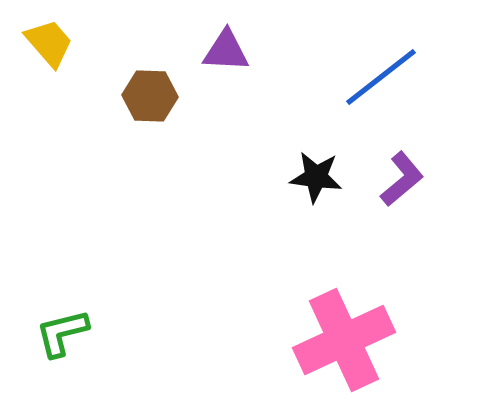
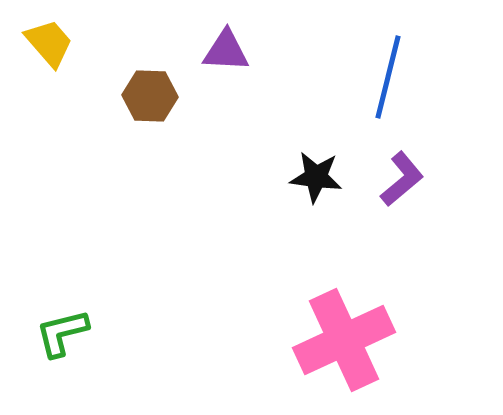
blue line: moved 7 px right; rotated 38 degrees counterclockwise
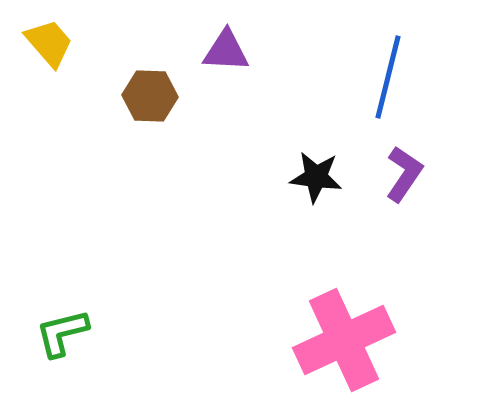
purple L-shape: moved 2 px right, 5 px up; rotated 16 degrees counterclockwise
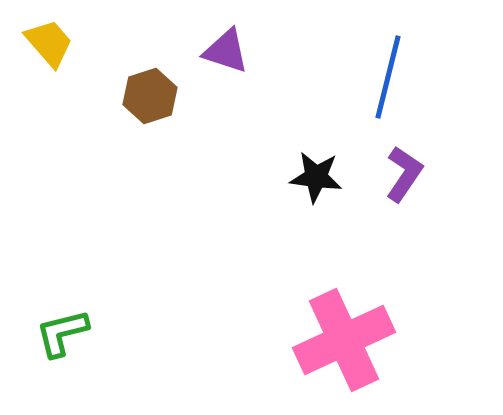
purple triangle: rotated 15 degrees clockwise
brown hexagon: rotated 20 degrees counterclockwise
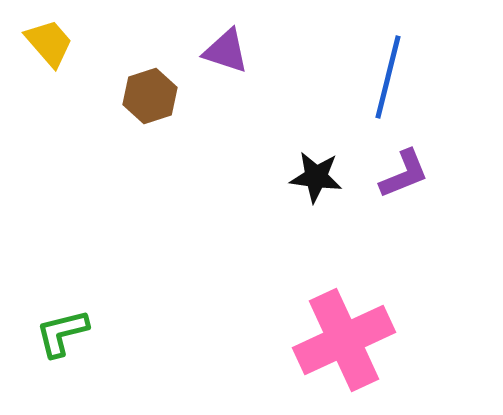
purple L-shape: rotated 34 degrees clockwise
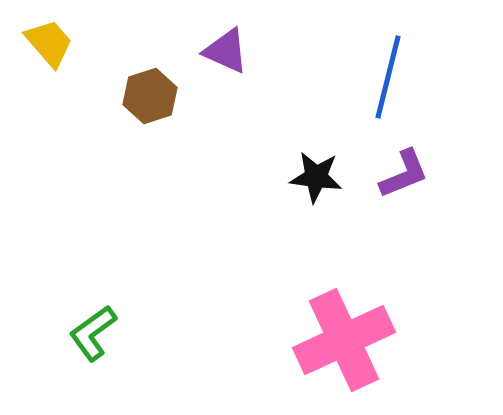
purple triangle: rotated 6 degrees clockwise
green L-shape: moved 31 px right; rotated 22 degrees counterclockwise
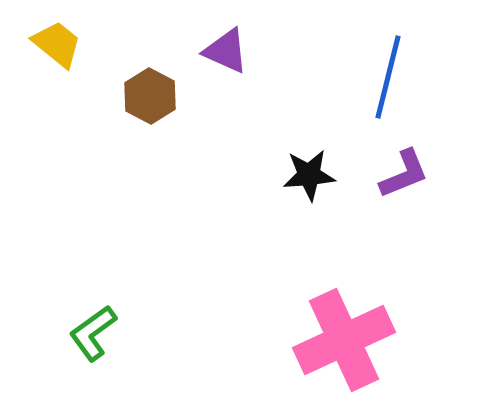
yellow trapezoid: moved 8 px right, 1 px down; rotated 10 degrees counterclockwise
brown hexagon: rotated 14 degrees counterclockwise
black star: moved 7 px left, 2 px up; rotated 12 degrees counterclockwise
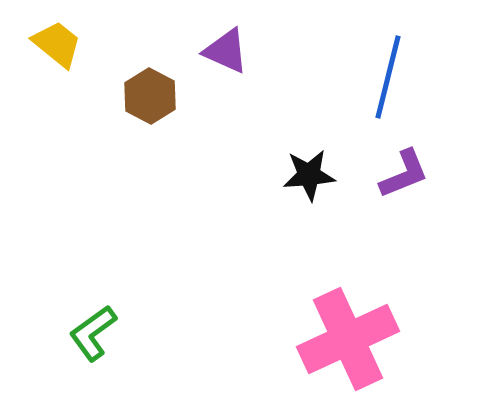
pink cross: moved 4 px right, 1 px up
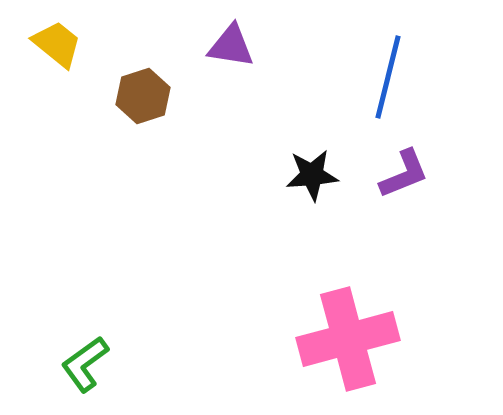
purple triangle: moved 5 px right, 5 px up; rotated 15 degrees counterclockwise
brown hexagon: moved 7 px left; rotated 14 degrees clockwise
black star: moved 3 px right
green L-shape: moved 8 px left, 31 px down
pink cross: rotated 10 degrees clockwise
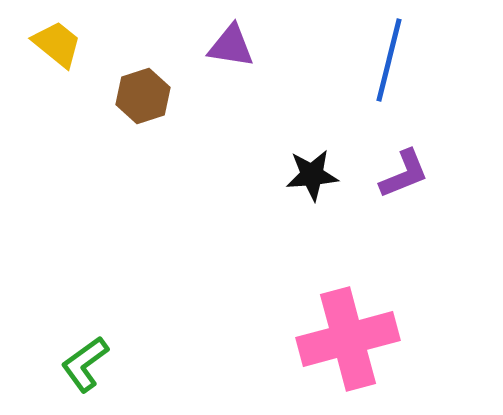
blue line: moved 1 px right, 17 px up
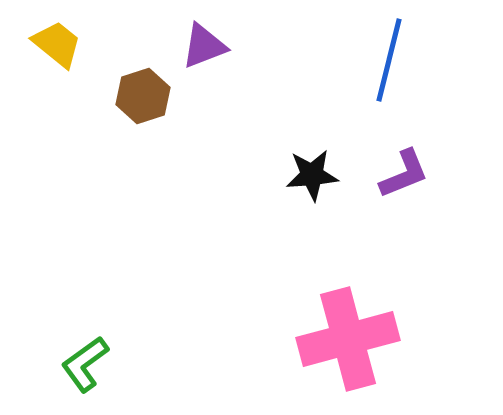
purple triangle: moved 27 px left; rotated 30 degrees counterclockwise
